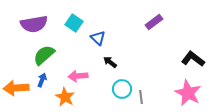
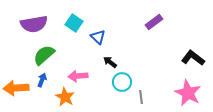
blue triangle: moved 1 px up
black L-shape: moved 1 px up
cyan circle: moved 7 px up
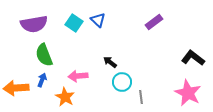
blue triangle: moved 17 px up
green semicircle: rotated 70 degrees counterclockwise
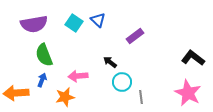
purple rectangle: moved 19 px left, 14 px down
orange arrow: moved 5 px down
orange star: rotated 30 degrees clockwise
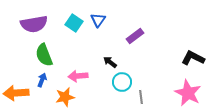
blue triangle: rotated 21 degrees clockwise
black L-shape: rotated 10 degrees counterclockwise
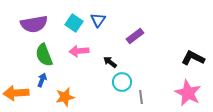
pink arrow: moved 1 px right, 25 px up
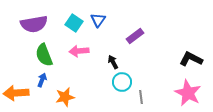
black L-shape: moved 2 px left, 1 px down
black arrow: moved 3 px right; rotated 24 degrees clockwise
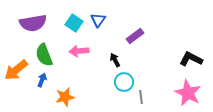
purple semicircle: moved 1 px left, 1 px up
black arrow: moved 2 px right, 2 px up
cyan circle: moved 2 px right
orange arrow: moved 23 px up; rotated 35 degrees counterclockwise
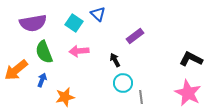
blue triangle: moved 6 px up; rotated 21 degrees counterclockwise
green semicircle: moved 3 px up
cyan circle: moved 1 px left, 1 px down
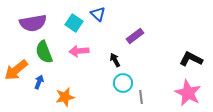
blue arrow: moved 3 px left, 2 px down
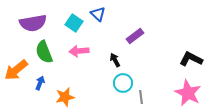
blue arrow: moved 1 px right, 1 px down
